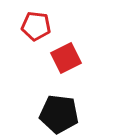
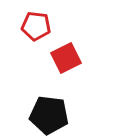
black pentagon: moved 10 px left, 1 px down
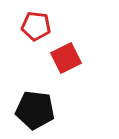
black pentagon: moved 14 px left, 5 px up
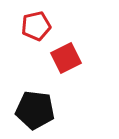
red pentagon: rotated 20 degrees counterclockwise
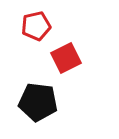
black pentagon: moved 3 px right, 8 px up
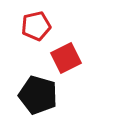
black pentagon: moved 7 px up; rotated 9 degrees clockwise
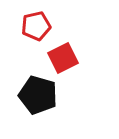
red square: moved 3 px left
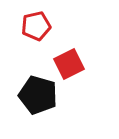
red square: moved 6 px right, 6 px down
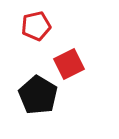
black pentagon: rotated 15 degrees clockwise
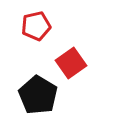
red square: moved 2 px right, 1 px up; rotated 8 degrees counterclockwise
